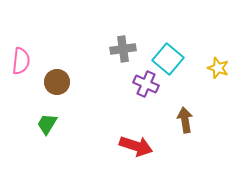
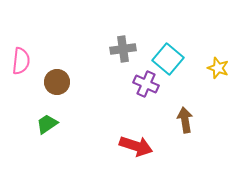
green trapezoid: rotated 25 degrees clockwise
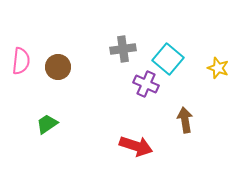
brown circle: moved 1 px right, 15 px up
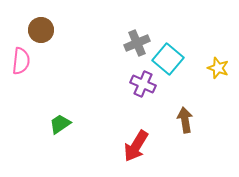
gray cross: moved 14 px right, 6 px up; rotated 15 degrees counterclockwise
brown circle: moved 17 px left, 37 px up
purple cross: moved 3 px left
green trapezoid: moved 13 px right
red arrow: rotated 104 degrees clockwise
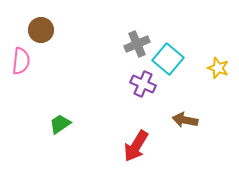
gray cross: moved 1 px down
brown arrow: rotated 70 degrees counterclockwise
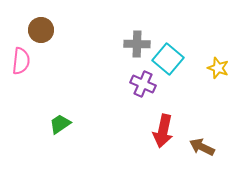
gray cross: rotated 25 degrees clockwise
brown arrow: moved 17 px right, 27 px down; rotated 15 degrees clockwise
red arrow: moved 27 px right, 15 px up; rotated 20 degrees counterclockwise
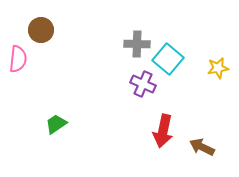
pink semicircle: moved 3 px left, 2 px up
yellow star: rotated 30 degrees counterclockwise
green trapezoid: moved 4 px left
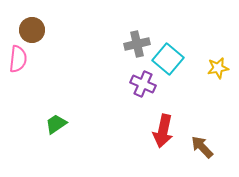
brown circle: moved 9 px left
gray cross: rotated 15 degrees counterclockwise
brown arrow: rotated 20 degrees clockwise
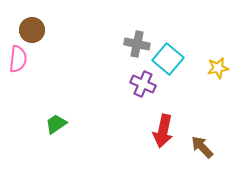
gray cross: rotated 25 degrees clockwise
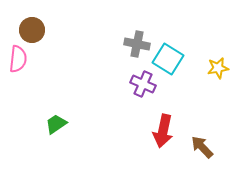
cyan square: rotated 8 degrees counterclockwise
